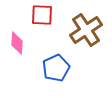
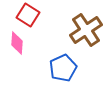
red square: moved 14 px left; rotated 30 degrees clockwise
blue pentagon: moved 7 px right
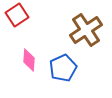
red square: moved 11 px left; rotated 25 degrees clockwise
pink diamond: moved 12 px right, 17 px down
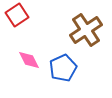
pink diamond: rotated 30 degrees counterclockwise
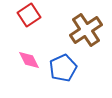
red square: moved 12 px right
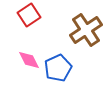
blue pentagon: moved 5 px left
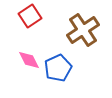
red square: moved 1 px right, 1 px down
brown cross: moved 3 px left
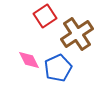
red square: moved 15 px right
brown cross: moved 6 px left, 4 px down
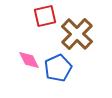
red square: rotated 20 degrees clockwise
brown cross: rotated 12 degrees counterclockwise
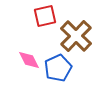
brown cross: moved 1 px left, 2 px down
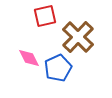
brown cross: moved 2 px right, 1 px down
pink diamond: moved 2 px up
